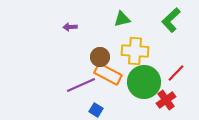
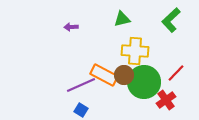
purple arrow: moved 1 px right
brown circle: moved 24 px right, 18 px down
orange rectangle: moved 4 px left, 1 px down
blue square: moved 15 px left
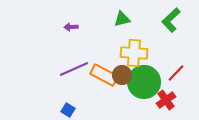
yellow cross: moved 1 px left, 2 px down
brown circle: moved 2 px left
purple line: moved 7 px left, 16 px up
blue square: moved 13 px left
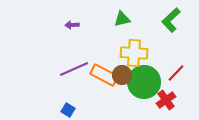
purple arrow: moved 1 px right, 2 px up
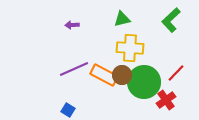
yellow cross: moved 4 px left, 5 px up
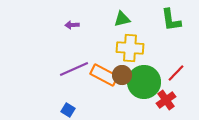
green L-shape: rotated 55 degrees counterclockwise
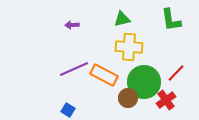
yellow cross: moved 1 px left, 1 px up
brown circle: moved 6 px right, 23 px down
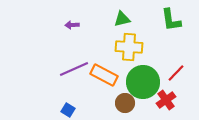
green circle: moved 1 px left
brown circle: moved 3 px left, 5 px down
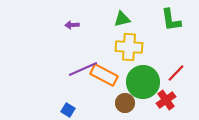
purple line: moved 9 px right
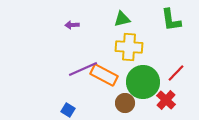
red cross: rotated 12 degrees counterclockwise
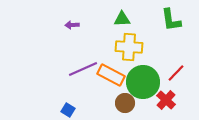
green triangle: rotated 12 degrees clockwise
orange rectangle: moved 7 px right
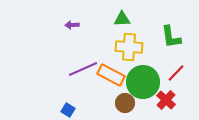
green L-shape: moved 17 px down
